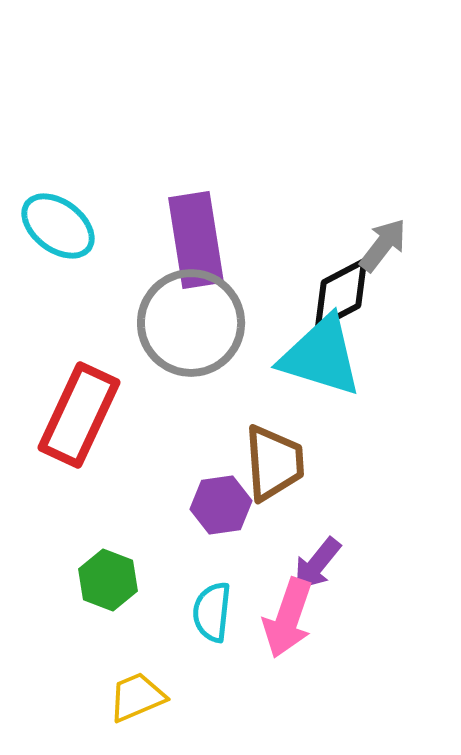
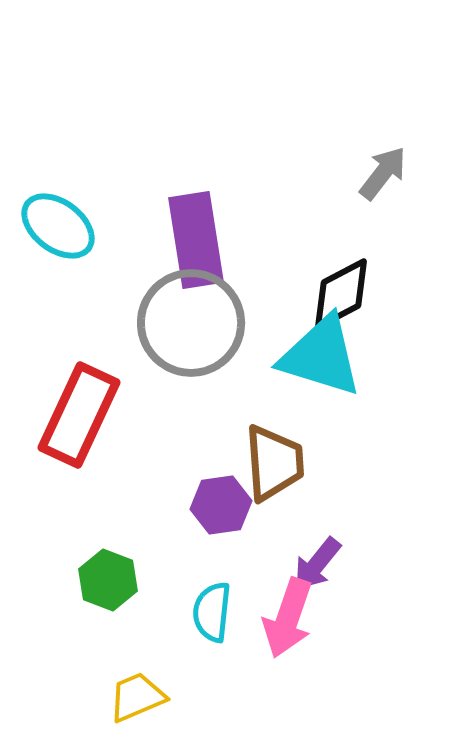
gray arrow: moved 72 px up
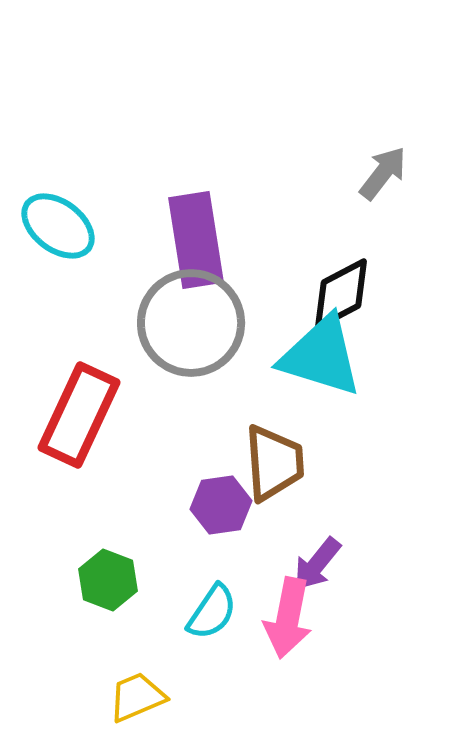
cyan semicircle: rotated 152 degrees counterclockwise
pink arrow: rotated 8 degrees counterclockwise
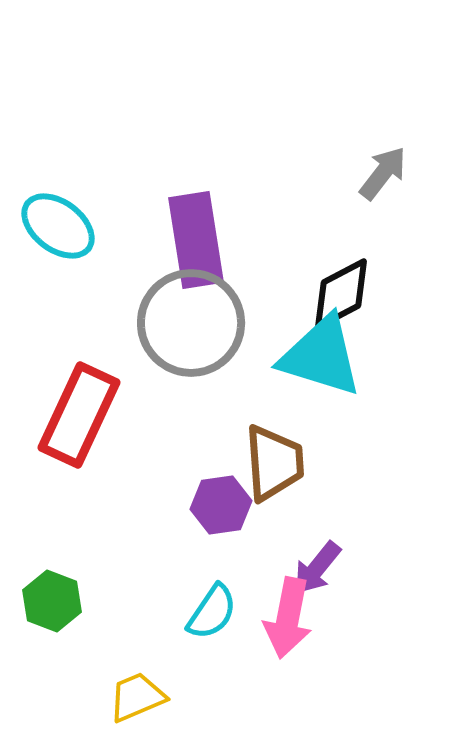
purple arrow: moved 4 px down
green hexagon: moved 56 px left, 21 px down
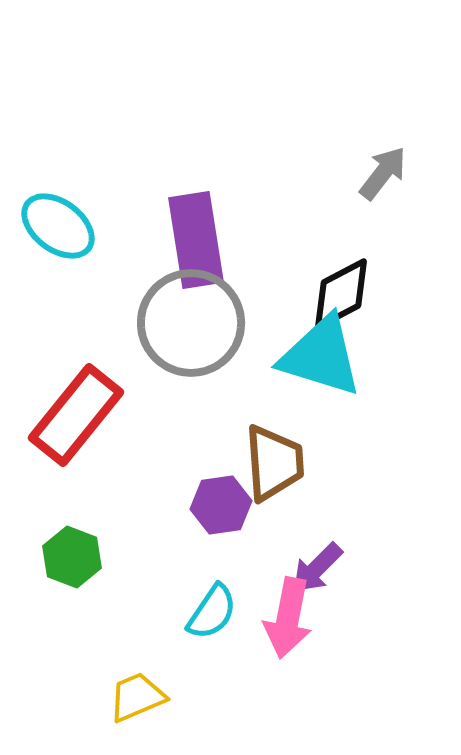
red rectangle: moved 3 px left; rotated 14 degrees clockwise
purple arrow: rotated 6 degrees clockwise
green hexagon: moved 20 px right, 44 px up
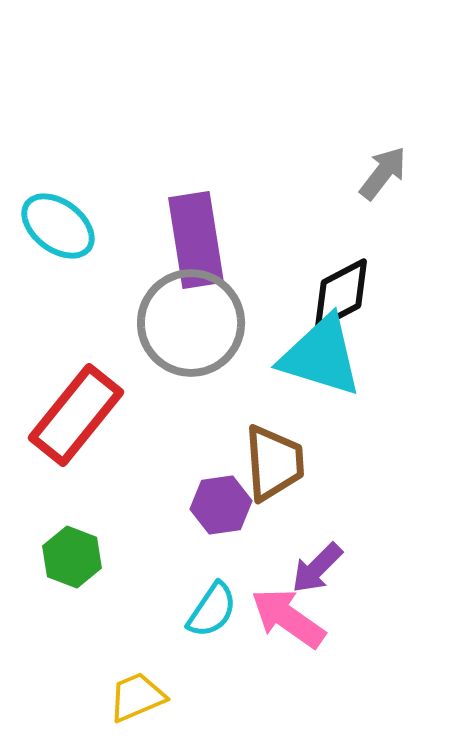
cyan semicircle: moved 2 px up
pink arrow: rotated 114 degrees clockwise
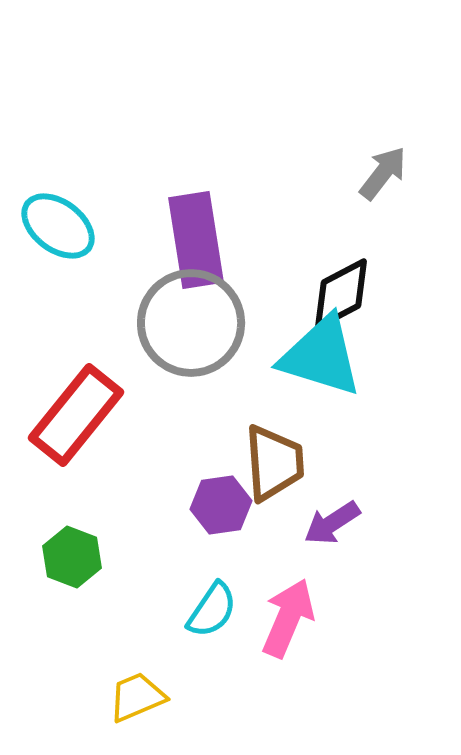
purple arrow: moved 15 px right, 45 px up; rotated 12 degrees clockwise
pink arrow: rotated 78 degrees clockwise
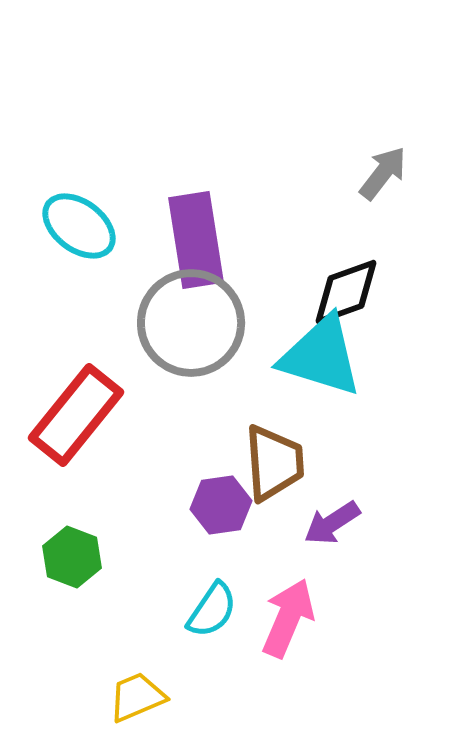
cyan ellipse: moved 21 px right
black diamond: moved 5 px right, 2 px up; rotated 8 degrees clockwise
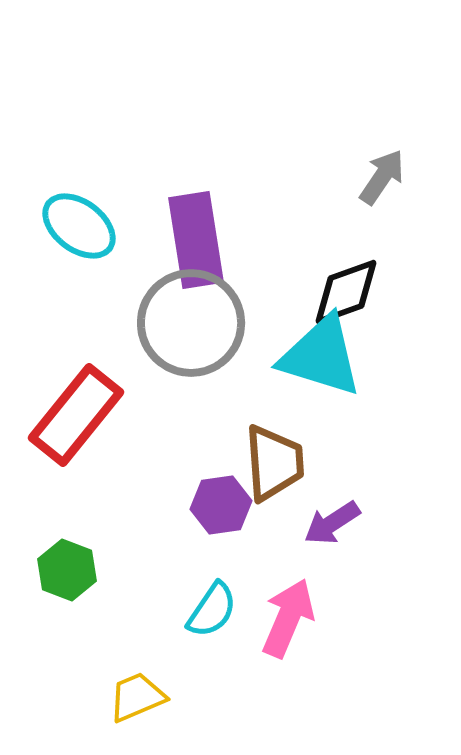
gray arrow: moved 1 px left, 4 px down; rotated 4 degrees counterclockwise
green hexagon: moved 5 px left, 13 px down
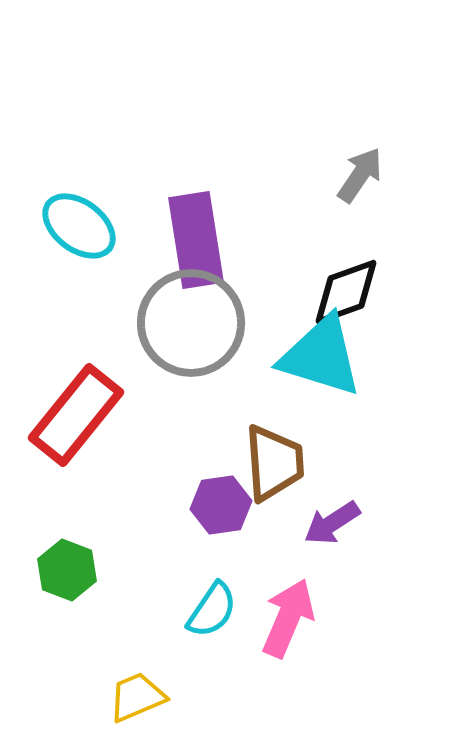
gray arrow: moved 22 px left, 2 px up
